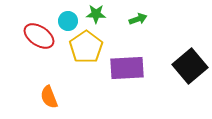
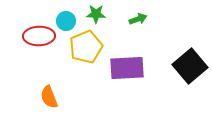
cyan circle: moved 2 px left
red ellipse: rotated 36 degrees counterclockwise
yellow pentagon: rotated 12 degrees clockwise
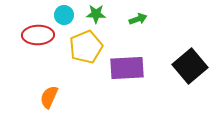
cyan circle: moved 2 px left, 6 px up
red ellipse: moved 1 px left, 1 px up
orange semicircle: rotated 45 degrees clockwise
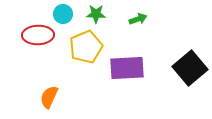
cyan circle: moved 1 px left, 1 px up
black square: moved 2 px down
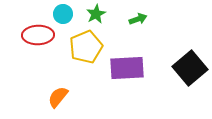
green star: rotated 30 degrees counterclockwise
orange semicircle: moved 9 px right; rotated 15 degrees clockwise
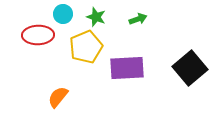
green star: moved 3 px down; rotated 24 degrees counterclockwise
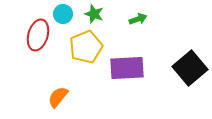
green star: moved 2 px left, 3 px up
red ellipse: rotated 72 degrees counterclockwise
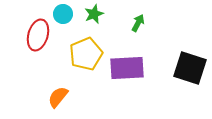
green star: rotated 30 degrees clockwise
green arrow: moved 4 px down; rotated 42 degrees counterclockwise
yellow pentagon: moved 7 px down
black square: rotated 32 degrees counterclockwise
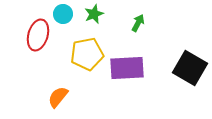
yellow pentagon: moved 1 px right; rotated 12 degrees clockwise
black square: rotated 12 degrees clockwise
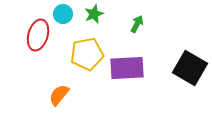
green arrow: moved 1 px left, 1 px down
orange semicircle: moved 1 px right, 2 px up
